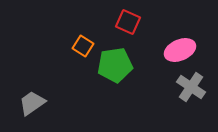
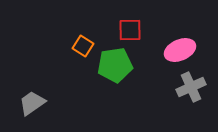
red square: moved 2 px right, 8 px down; rotated 25 degrees counterclockwise
gray cross: rotated 32 degrees clockwise
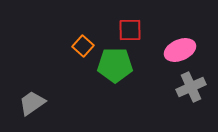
orange square: rotated 10 degrees clockwise
green pentagon: rotated 8 degrees clockwise
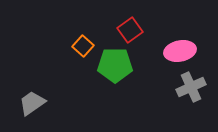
red square: rotated 35 degrees counterclockwise
pink ellipse: moved 1 px down; rotated 12 degrees clockwise
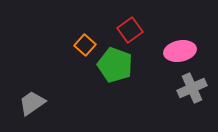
orange square: moved 2 px right, 1 px up
green pentagon: rotated 20 degrees clockwise
gray cross: moved 1 px right, 1 px down
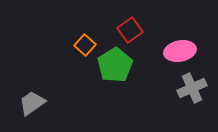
green pentagon: rotated 20 degrees clockwise
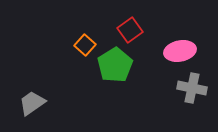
gray cross: rotated 36 degrees clockwise
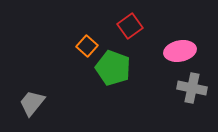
red square: moved 4 px up
orange square: moved 2 px right, 1 px down
green pentagon: moved 2 px left, 3 px down; rotated 20 degrees counterclockwise
gray trapezoid: rotated 16 degrees counterclockwise
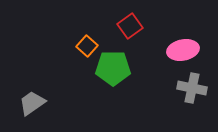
pink ellipse: moved 3 px right, 1 px up
green pentagon: rotated 20 degrees counterclockwise
gray trapezoid: rotated 16 degrees clockwise
